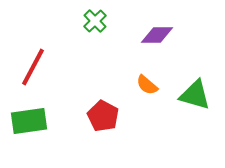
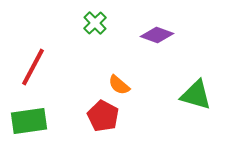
green cross: moved 2 px down
purple diamond: rotated 20 degrees clockwise
orange semicircle: moved 28 px left
green triangle: moved 1 px right
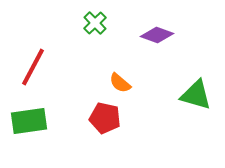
orange semicircle: moved 1 px right, 2 px up
red pentagon: moved 2 px right, 2 px down; rotated 16 degrees counterclockwise
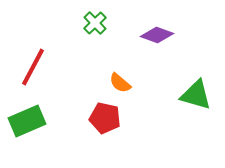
green rectangle: moved 2 px left; rotated 15 degrees counterclockwise
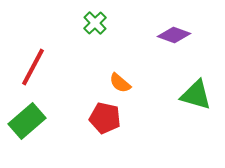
purple diamond: moved 17 px right
green rectangle: rotated 18 degrees counterclockwise
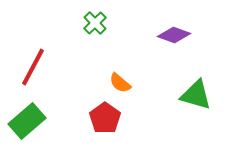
red pentagon: rotated 24 degrees clockwise
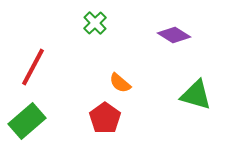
purple diamond: rotated 12 degrees clockwise
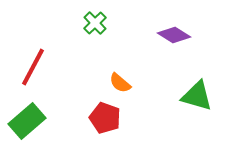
green triangle: moved 1 px right, 1 px down
red pentagon: rotated 16 degrees counterclockwise
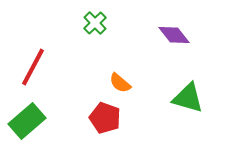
purple diamond: rotated 20 degrees clockwise
green triangle: moved 9 px left, 2 px down
